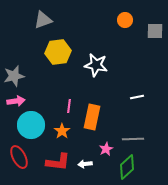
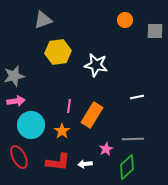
orange rectangle: moved 2 px up; rotated 20 degrees clockwise
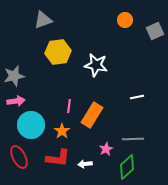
gray square: rotated 24 degrees counterclockwise
red L-shape: moved 4 px up
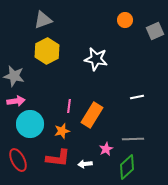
yellow hexagon: moved 11 px left, 1 px up; rotated 20 degrees counterclockwise
white star: moved 6 px up
gray star: rotated 25 degrees clockwise
cyan circle: moved 1 px left, 1 px up
orange star: rotated 21 degrees clockwise
red ellipse: moved 1 px left, 3 px down
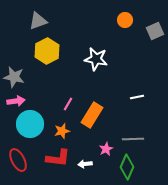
gray triangle: moved 5 px left, 1 px down
gray star: moved 1 px down
pink line: moved 1 px left, 2 px up; rotated 24 degrees clockwise
green diamond: rotated 25 degrees counterclockwise
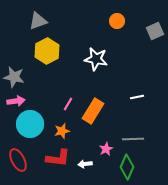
orange circle: moved 8 px left, 1 px down
orange rectangle: moved 1 px right, 4 px up
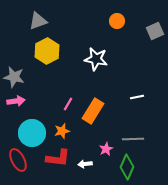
cyan circle: moved 2 px right, 9 px down
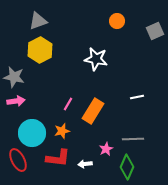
yellow hexagon: moved 7 px left, 1 px up
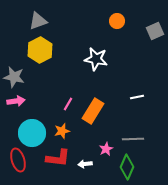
red ellipse: rotated 10 degrees clockwise
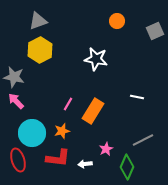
white line: rotated 24 degrees clockwise
pink arrow: rotated 126 degrees counterclockwise
gray line: moved 10 px right, 1 px down; rotated 25 degrees counterclockwise
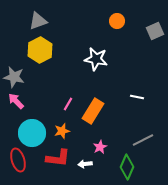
pink star: moved 6 px left, 2 px up
